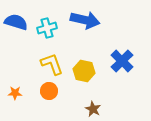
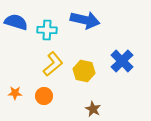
cyan cross: moved 2 px down; rotated 18 degrees clockwise
yellow L-shape: moved 1 px right; rotated 70 degrees clockwise
orange circle: moved 5 px left, 5 px down
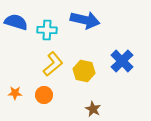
orange circle: moved 1 px up
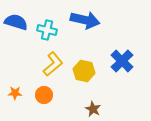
cyan cross: rotated 12 degrees clockwise
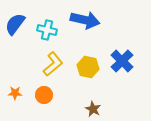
blue semicircle: moved 1 px left, 2 px down; rotated 70 degrees counterclockwise
yellow hexagon: moved 4 px right, 4 px up
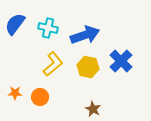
blue arrow: moved 15 px down; rotated 32 degrees counterclockwise
cyan cross: moved 1 px right, 2 px up
blue cross: moved 1 px left
orange circle: moved 4 px left, 2 px down
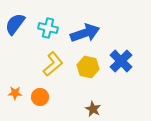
blue arrow: moved 2 px up
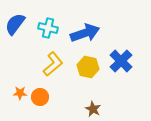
orange star: moved 5 px right
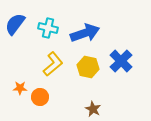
orange star: moved 5 px up
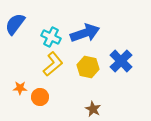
cyan cross: moved 3 px right, 9 px down; rotated 12 degrees clockwise
